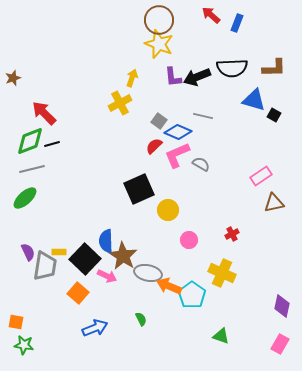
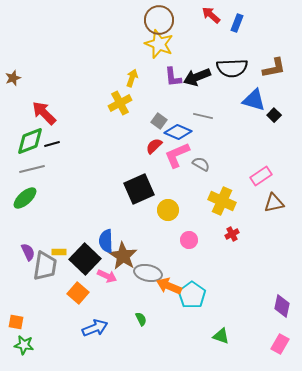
brown L-shape at (274, 68): rotated 10 degrees counterclockwise
black square at (274, 115): rotated 16 degrees clockwise
yellow cross at (222, 273): moved 72 px up
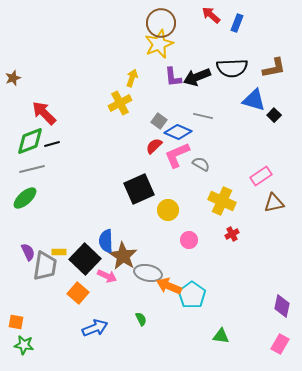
brown circle at (159, 20): moved 2 px right, 3 px down
yellow star at (159, 44): rotated 28 degrees clockwise
green triangle at (221, 336): rotated 12 degrees counterclockwise
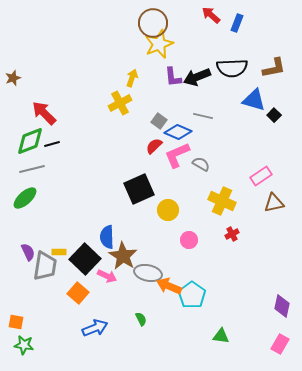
brown circle at (161, 23): moved 8 px left
blue semicircle at (106, 241): moved 1 px right, 4 px up
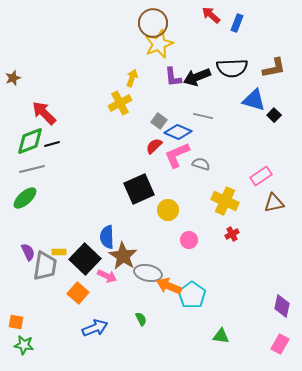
gray semicircle at (201, 164): rotated 12 degrees counterclockwise
yellow cross at (222, 201): moved 3 px right
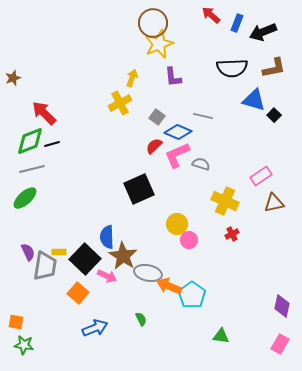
black arrow at (197, 77): moved 66 px right, 45 px up
gray square at (159, 121): moved 2 px left, 4 px up
yellow circle at (168, 210): moved 9 px right, 14 px down
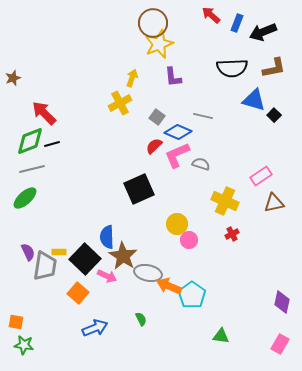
purple diamond at (282, 306): moved 4 px up
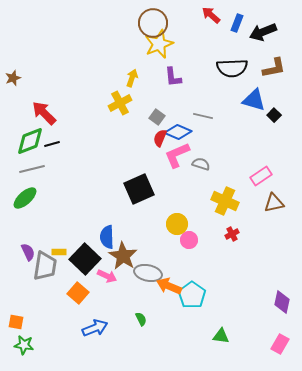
red semicircle at (154, 146): moved 6 px right, 8 px up; rotated 24 degrees counterclockwise
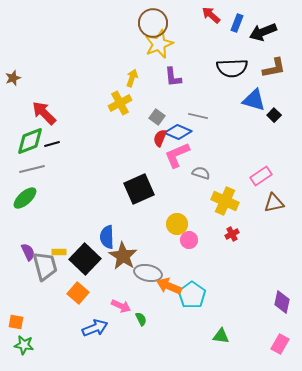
gray line at (203, 116): moved 5 px left
gray semicircle at (201, 164): moved 9 px down
gray trapezoid at (45, 266): rotated 24 degrees counterclockwise
pink arrow at (107, 276): moved 14 px right, 30 px down
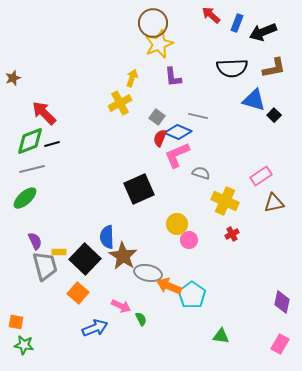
purple semicircle at (28, 252): moved 7 px right, 11 px up
